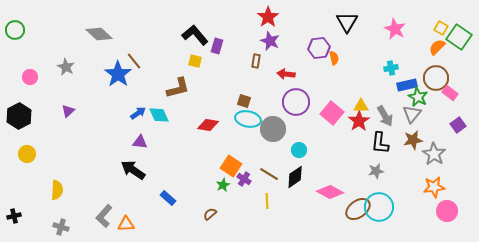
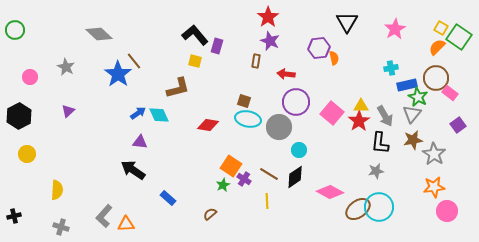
pink star at (395, 29): rotated 15 degrees clockwise
gray circle at (273, 129): moved 6 px right, 2 px up
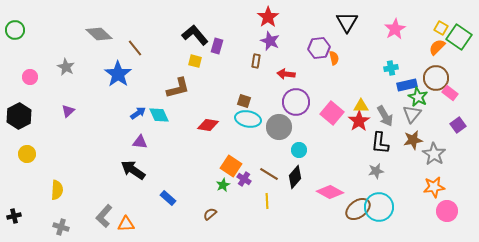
brown line at (134, 61): moved 1 px right, 13 px up
black diamond at (295, 177): rotated 15 degrees counterclockwise
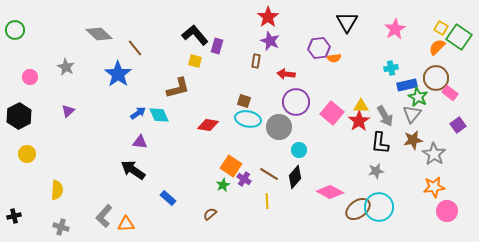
orange semicircle at (334, 58): rotated 96 degrees clockwise
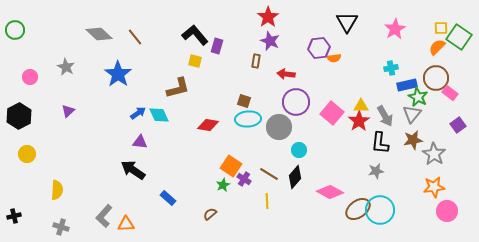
yellow square at (441, 28): rotated 32 degrees counterclockwise
brown line at (135, 48): moved 11 px up
cyan ellipse at (248, 119): rotated 15 degrees counterclockwise
cyan circle at (379, 207): moved 1 px right, 3 px down
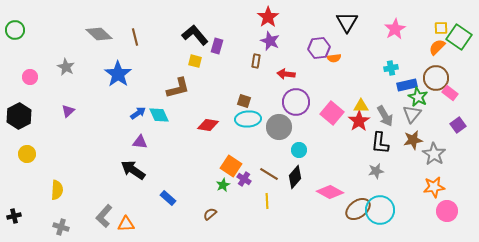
brown line at (135, 37): rotated 24 degrees clockwise
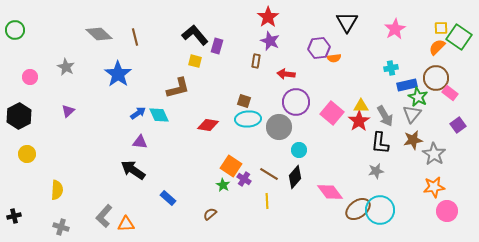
green star at (223, 185): rotated 16 degrees counterclockwise
pink diamond at (330, 192): rotated 24 degrees clockwise
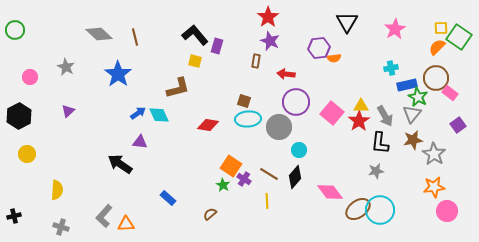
black arrow at (133, 170): moved 13 px left, 6 px up
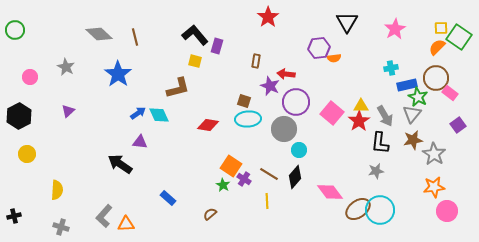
purple star at (270, 41): moved 45 px down
gray circle at (279, 127): moved 5 px right, 2 px down
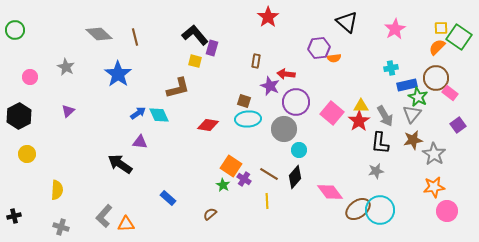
black triangle at (347, 22): rotated 20 degrees counterclockwise
purple rectangle at (217, 46): moved 5 px left, 2 px down
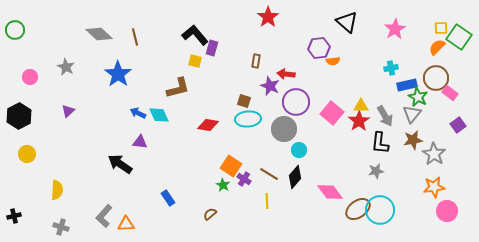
orange semicircle at (334, 58): moved 1 px left, 3 px down
blue arrow at (138, 113): rotated 119 degrees counterclockwise
blue rectangle at (168, 198): rotated 14 degrees clockwise
